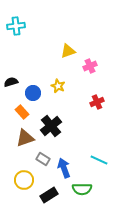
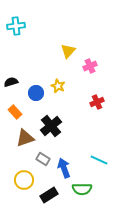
yellow triangle: rotated 28 degrees counterclockwise
blue circle: moved 3 px right
orange rectangle: moved 7 px left
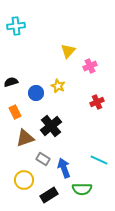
orange rectangle: rotated 16 degrees clockwise
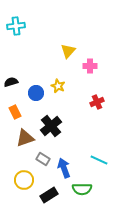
pink cross: rotated 24 degrees clockwise
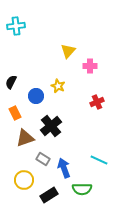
black semicircle: rotated 48 degrees counterclockwise
blue circle: moved 3 px down
orange rectangle: moved 1 px down
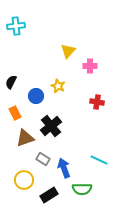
red cross: rotated 32 degrees clockwise
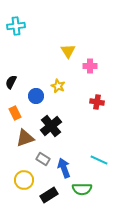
yellow triangle: rotated 14 degrees counterclockwise
